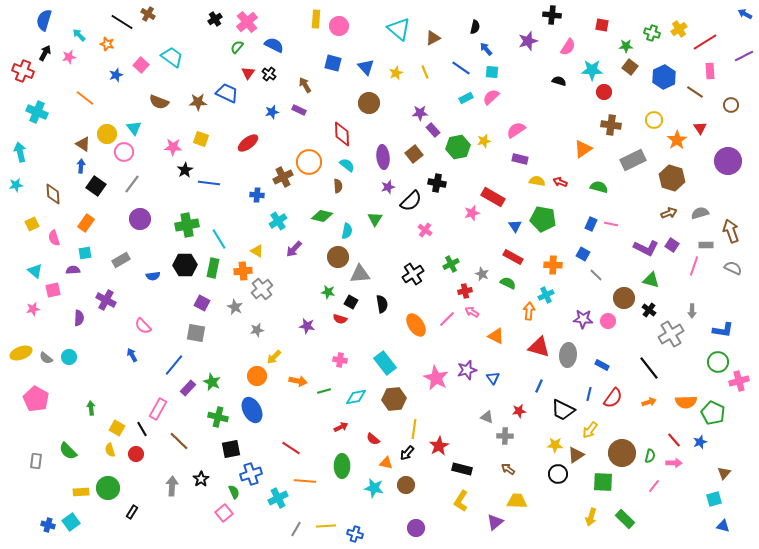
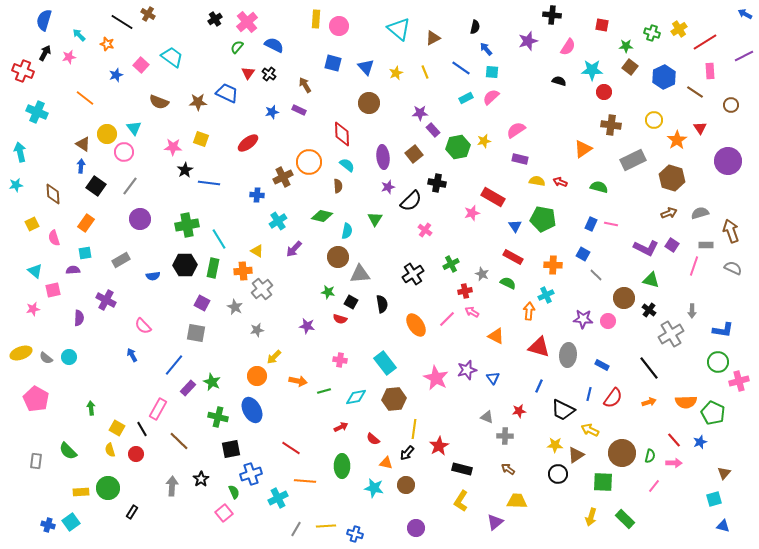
gray line at (132, 184): moved 2 px left, 2 px down
yellow arrow at (590, 430): rotated 78 degrees clockwise
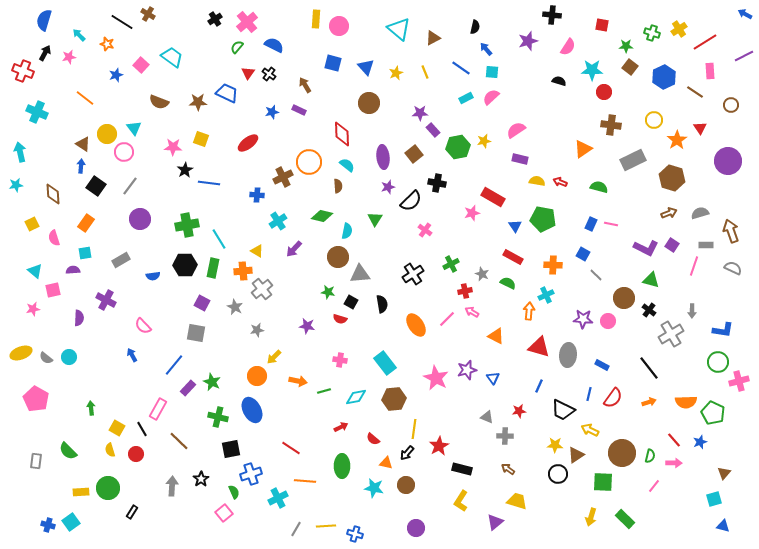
yellow trapezoid at (517, 501): rotated 15 degrees clockwise
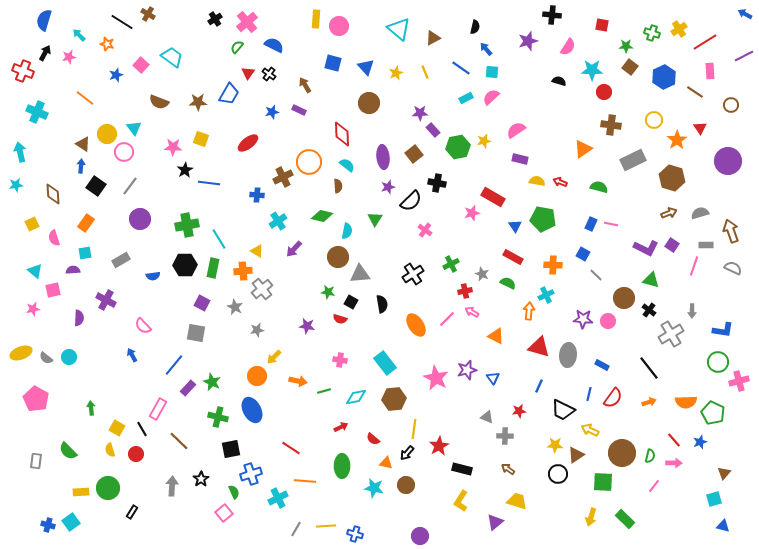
blue trapezoid at (227, 93): moved 2 px right, 1 px down; rotated 95 degrees clockwise
purple circle at (416, 528): moved 4 px right, 8 px down
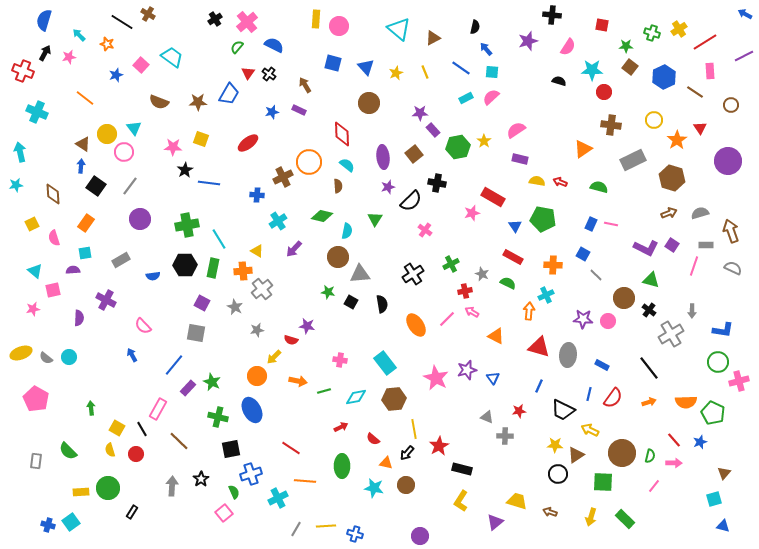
yellow star at (484, 141): rotated 24 degrees counterclockwise
red semicircle at (340, 319): moved 49 px left, 21 px down
yellow line at (414, 429): rotated 18 degrees counterclockwise
brown arrow at (508, 469): moved 42 px right, 43 px down; rotated 16 degrees counterclockwise
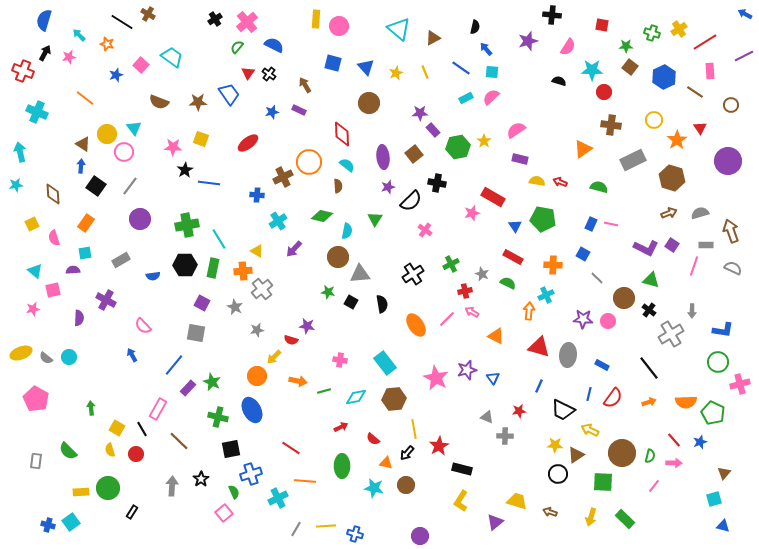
blue trapezoid at (229, 94): rotated 65 degrees counterclockwise
gray line at (596, 275): moved 1 px right, 3 px down
pink cross at (739, 381): moved 1 px right, 3 px down
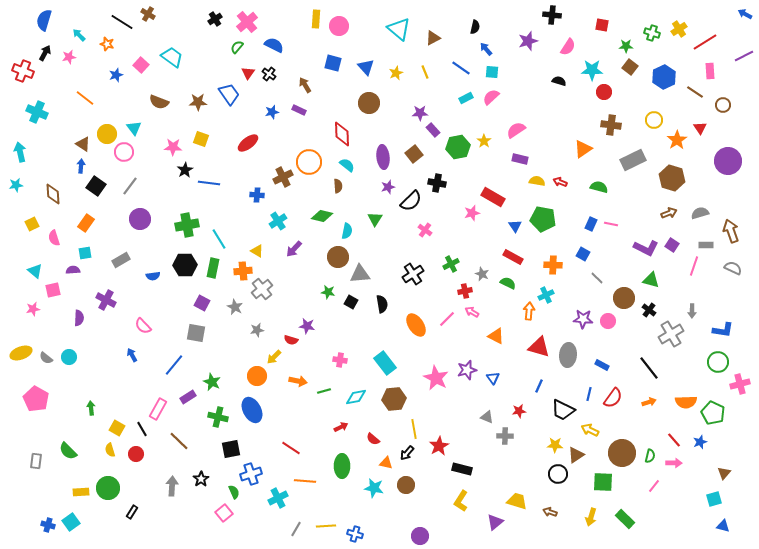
brown circle at (731, 105): moved 8 px left
purple rectangle at (188, 388): moved 9 px down; rotated 14 degrees clockwise
